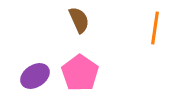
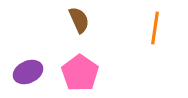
purple ellipse: moved 7 px left, 4 px up; rotated 8 degrees clockwise
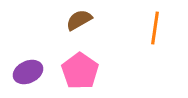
brown semicircle: rotated 96 degrees counterclockwise
pink pentagon: moved 2 px up
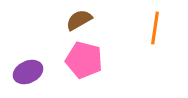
pink pentagon: moved 4 px right, 11 px up; rotated 21 degrees counterclockwise
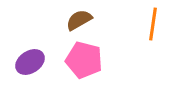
orange line: moved 2 px left, 4 px up
purple ellipse: moved 2 px right, 10 px up; rotated 8 degrees counterclockwise
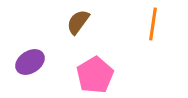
brown semicircle: moved 1 px left, 2 px down; rotated 24 degrees counterclockwise
pink pentagon: moved 11 px right, 15 px down; rotated 27 degrees clockwise
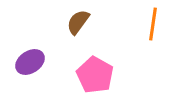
pink pentagon: rotated 12 degrees counterclockwise
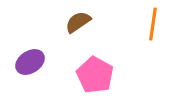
brown semicircle: rotated 20 degrees clockwise
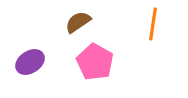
pink pentagon: moved 13 px up
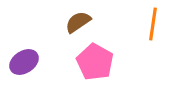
purple ellipse: moved 6 px left
